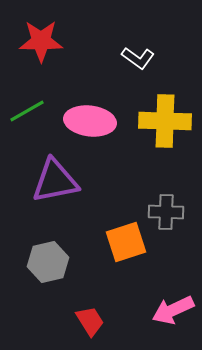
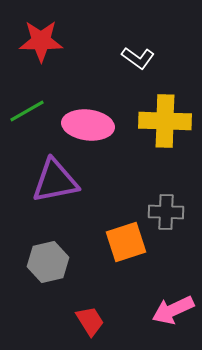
pink ellipse: moved 2 px left, 4 px down
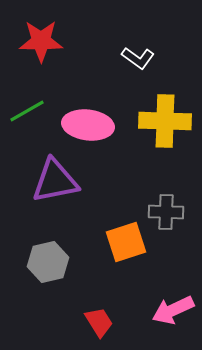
red trapezoid: moved 9 px right, 1 px down
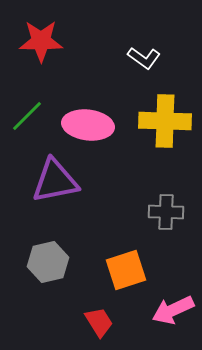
white L-shape: moved 6 px right
green line: moved 5 px down; rotated 15 degrees counterclockwise
orange square: moved 28 px down
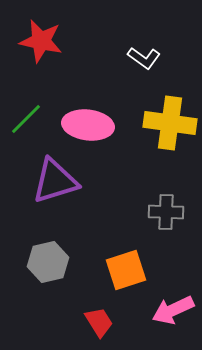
red star: rotated 12 degrees clockwise
green line: moved 1 px left, 3 px down
yellow cross: moved 5 px right, 2 px down; rotated 6 degrees clockwise
purple triangle: rotated 6 degrees counterclockwise
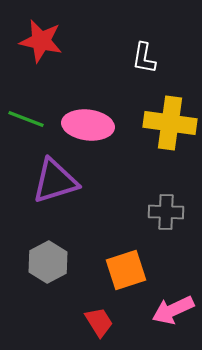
white L-shape: rotated 64 degrees clockwise
green line: rotated 66 degrees clockwise
gray hexagon: rotated 15 degrees counterclockwise
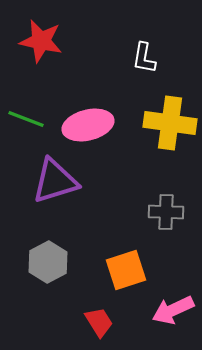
pink ellipse: rotated 21 degrees counterclockwise
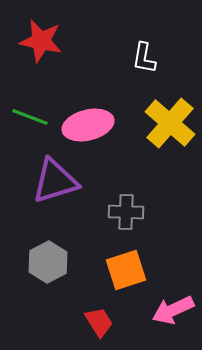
green line: moved 4 px right, 2 px up
yellow cross: rotated 33 degrees clockwise
gray cross: moved 40 px left
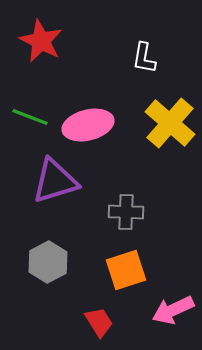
red star: rotated 15 degrees clockwise
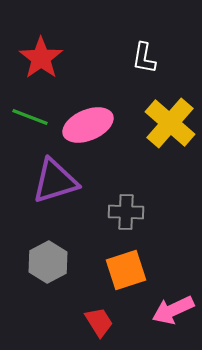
red star: moved 17 px down; rotated 9 degrees clockwise
pink ellipse: rotated 9 degrees counterclockwise
